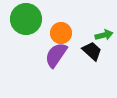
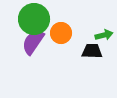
green circle: moved 8 px right
black trapezoid: rotated 40 degrees counterclockwise
purple semicircle: moved 23 px left, 13 px up
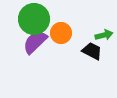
purple semicircle: moved 2 px right; rotated 12 degrees clockwise
black trapezoid: rotated 25 degrees clockwise
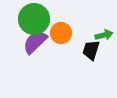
black trapezoid: moved 1 px left, 1 px up; rotated 100 degrees counterclockwise
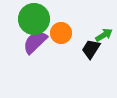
green arrow: rotated 18 degrees counterclockwise
black trapezoid: moved 1 px up; rotated 15 degrees clockwise
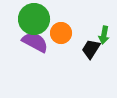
green arrow: rotated 132 degrees clockwise
purple semicircle: rotated 72 degrees clockwise
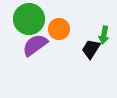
green circle: moved 5 px left
orange circle: moved 2 px left, 4 px up
purple semicircle: moved 3 px down; rotated 64 degrees counterclockwise
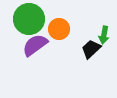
black trapezoid: rotated 15 degrees clockwise
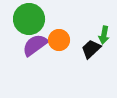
orange circle: moved 11 px down
